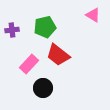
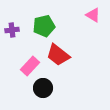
green pentagon: moved 1 px left, 1 px up
pink rectangle: moved 1 px right, 2 px down
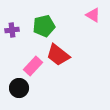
pink rectangle: moved 3 px right
black circle: moved 24 px left
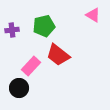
pink rectangle: moved 2 px left
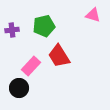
pink triangle: rotated 14 degrees counterclockwise
red trapezoid: moved 1 px right, 1 px down; rotated 20 degrees clockwise
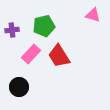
pink rectangle: moved 12 px up
black circle: moved 1 px up
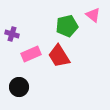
pink triangle: rotated 21 degrees clockwise
green pentagon: moved 23 px right
purple cross: moved 4 px down; rotated 24 degrees clockwise
pink rectangle: rotated 24 degrees clockwise
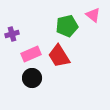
purple cross: rotated 32 degrees counterclockwise
black circle: moved 13 px right, 9 px up
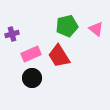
pink triangle: moved 3 px right, 14 px down
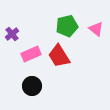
purple cross: rotated 24 degrees counterclockwise
black circle: moved 8 px down
